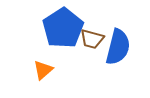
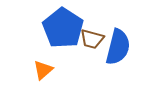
blue pentagon: rotated 6 degrees counterclockwise
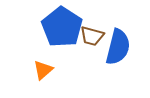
blue pentagon: moved 1 px left, 1 px up
brown trapezoid: moved 3 px up
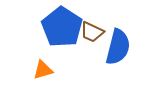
brown trapezoid: moved 4 px up; rotated 10 degrees clockwise
orange triangle: rotated 25 degrees clockwise
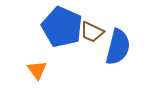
blue pentagon: rotated 9 degrees counterclockwise
orange triangle: moved 6 px left; rotated 50 degrees counterclockwise
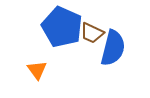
brown trapezoid: moved 1 px down
blue semicircle: moved 5 px left, 1 px down
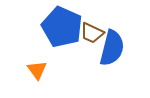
blue semicircle: moved 1 px left
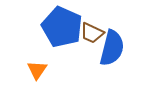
orange triangle: rotated 10 degrees clockwise
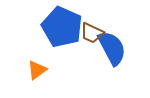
blue semicircle: rotated 42 degrees counterclockwise
orange triangle: rotated 20 degrees clockwise
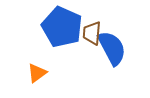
brown trapezoid: rotated 70 degrees clockwise
orange triangle: moved 3 px down
